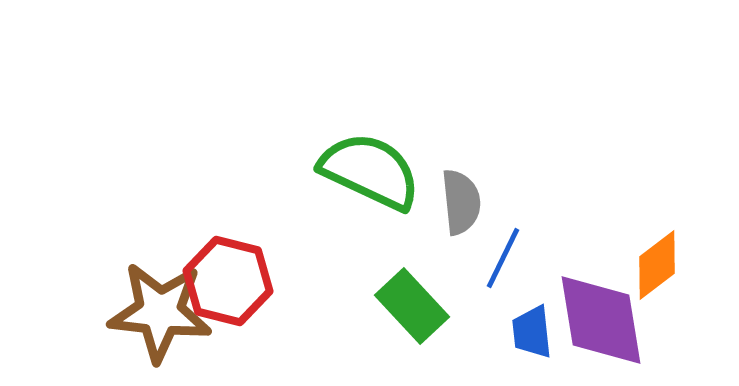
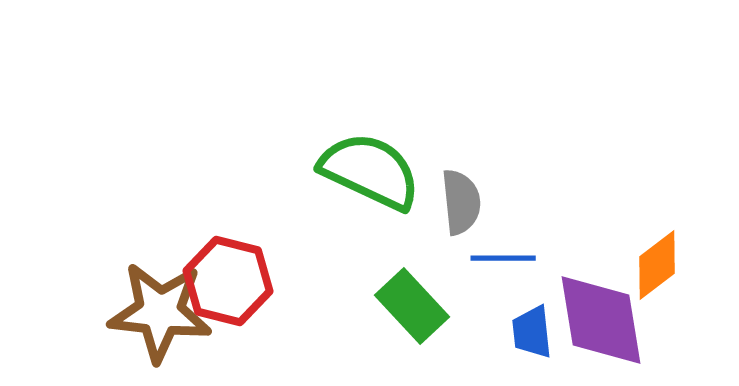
blue line: rotated 64 degrees clockwise
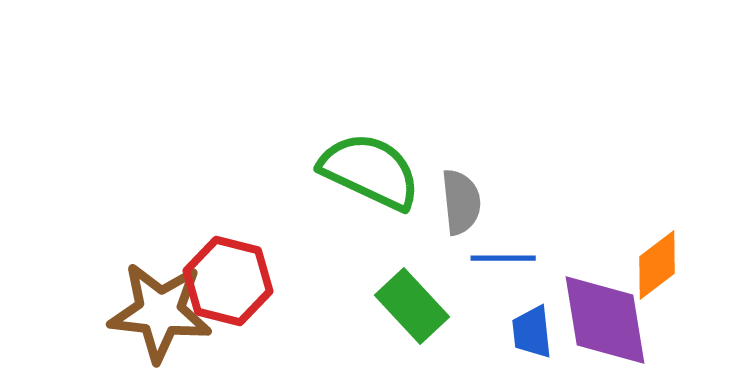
purple diamond: moved 4 px right
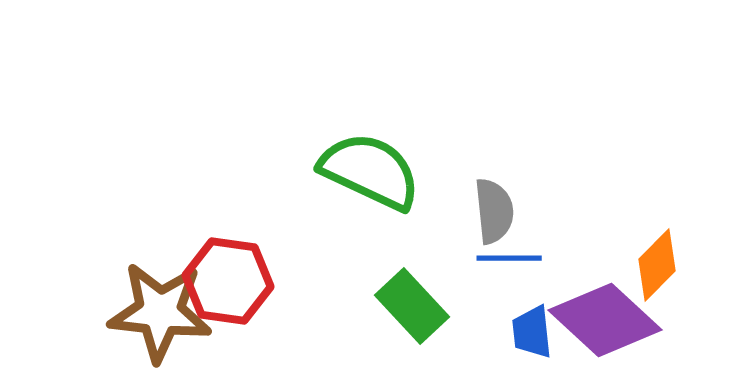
gray semicircle: moved 33 px right, 9 px down
blue line: moved 6 px right
orange diamond: rotated 8 degrees counterclockwise
red hexagon: rotated 6 degrees counterclockwise
purple diamond: rotated 38 degrees counterclockwise
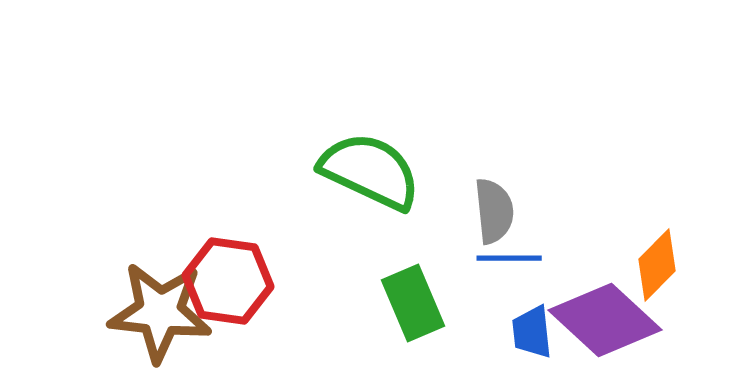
green rectangle: moved 1 px right, 3 px up; rotated 20 degrees clockwise
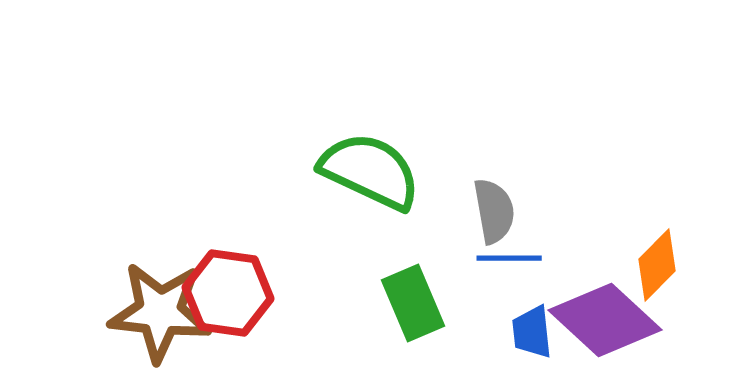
gray semicircle: rotated 4 degrees counterclockwise
red hexagon: moved 12 px down
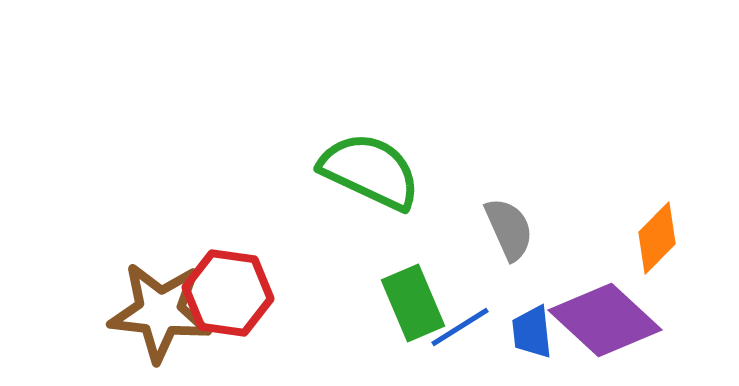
gray semicircle: moved 15 px right, 18 px down; rotated 14 degrees counterclockwise
blue line: moved 49 px left, 69 px down; rotated 32 degrees counterclockwise
orange diamond: moved 27 px up
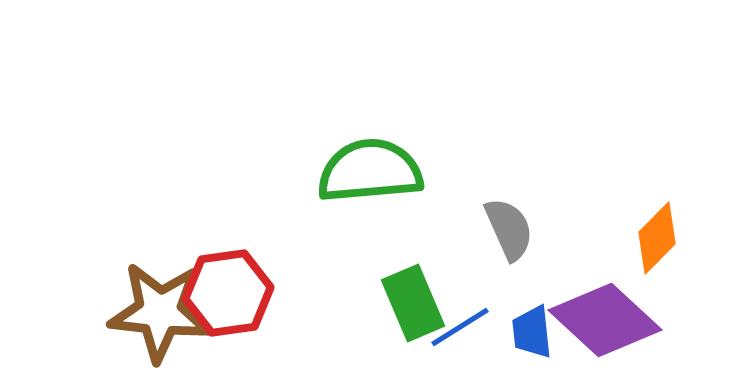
green semicircle: rotated 30 degrees counterclockwise
red hexagon: rotated 16 degrees counterclockwise
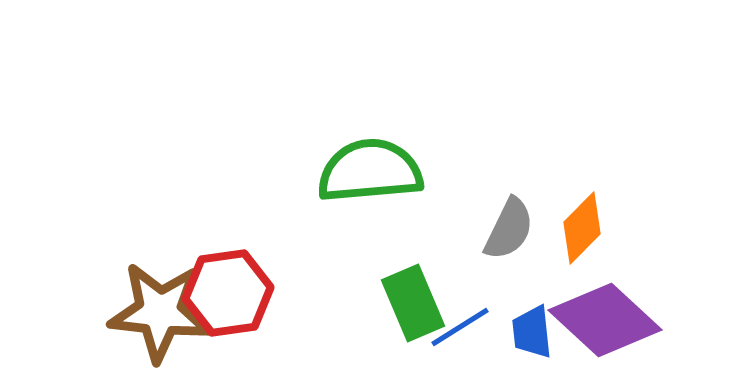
gray semicircle: rotated 50 degrees clockwise
orange diamond: moved 75 px left, 10 px up
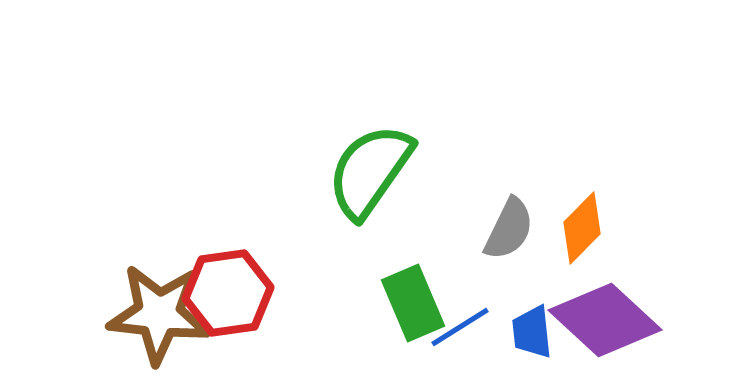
green semicircle: rotated 50 degrees counterclockwise
brown star: moved 1 px left, 2 px down
